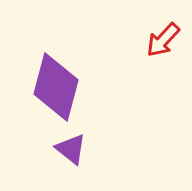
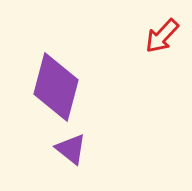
red arrow: moved 1 px left, 4 px up
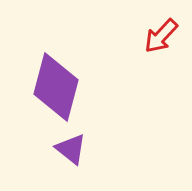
red arrow: moved 1 px left
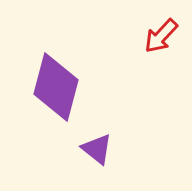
purple triangle: moved 26 px right
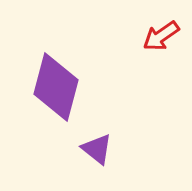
red arrow: rotated 12 degrees clockwise
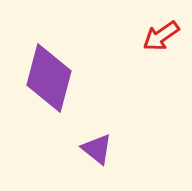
purple diamond: moved 7 px left, 9 px up
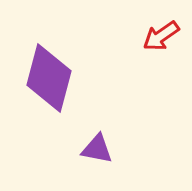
purple triangle: rotated 28 degrees counterclockwise
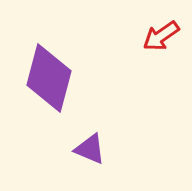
purple triangle: moved 7 px left; rotated 12 degrees clockwise
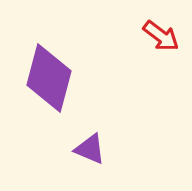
red arrow: rotated 108 degrees counterclockwise
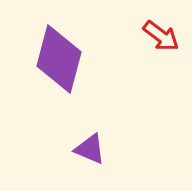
purple diamond: moved 10 px right, 19 px up
